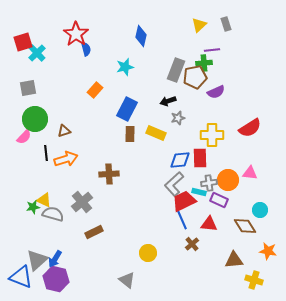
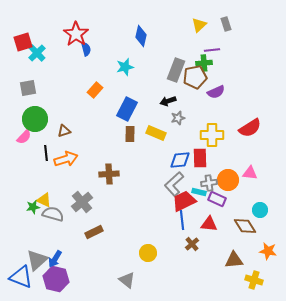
purple rectangle at (219, 200): moved 2 px left, 1 px up
blue line at (182, 220): rotated 18 degrees clockwise
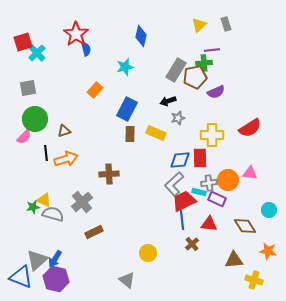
gray rectangle at (176, 70): rotated 10 degrees clockwise
cyan circle at (260, 210): moved 9 px right
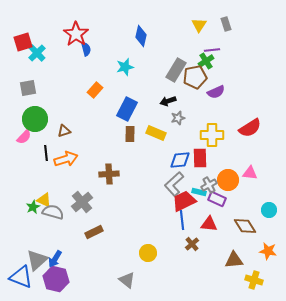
yellow triangle at (199, 25): rotated 14 degrees counterclockwise
green cross at (204, 63): moved 2 px right, 2 px up; rotated 28 degrees counterclockwise
gray cross at (209, 183): moved 2 px down; rotated 21 degrees counterclockwise
green star at (33, 207): rotated 16 degrees counterclockwise
gray semicircle at (53, 214): moved 2 px up
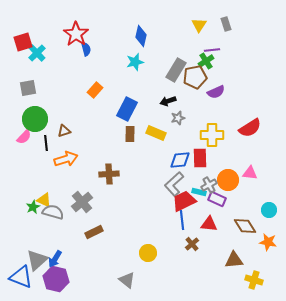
cyan star at (125, 67): moved 10 px right, 5 px up
black line at (46, 153): moved 10 px up
orange star at (268, 251): moved 9 px up
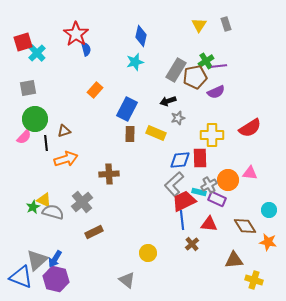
purple line at (212, 50): moved 7 px right, 16 px down
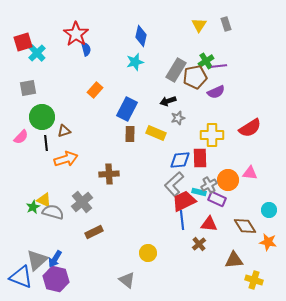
green circle at (35, 119): moved 7 px right, 2 px up
pink semicircle at (24, 137): moved 3 px left
brown cross at (192, 244): moved 7 px right
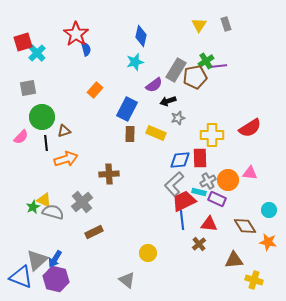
purple semicircle at (216, 92): moved 62 px left, 7 px up; rotated 12 degrees counterclockwise
gray cross at (209, 185): moved 1 px left, 4 px up
